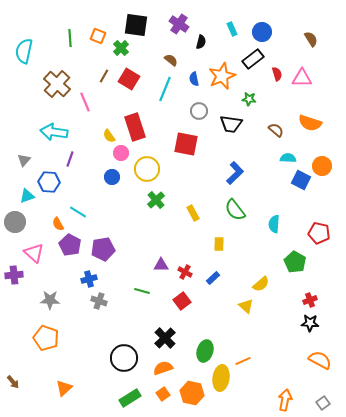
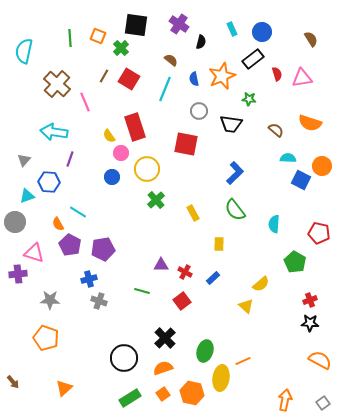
pink triangle at (302, 78): rotated 10 degrees counterclockwise
pink triangle at (34, 253): rotated 25 degrees counterclockwise
purple cross at (14, 275): moved 4 px right, 1 px up
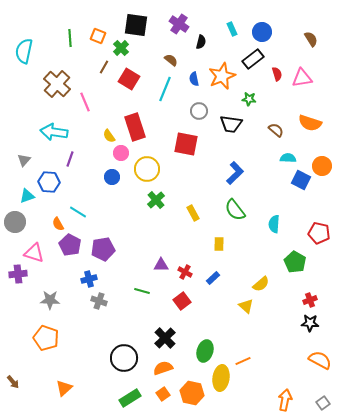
brown line at (104, 76): moved 9 px up
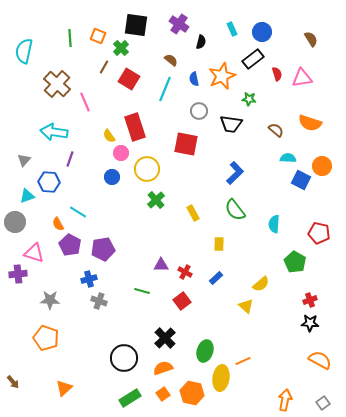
blue rectangle at (213, 278): moved 3 px right
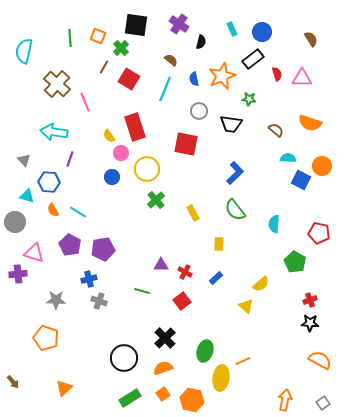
pink triangle at (302, 78): rotated 10 degrees clockwise
gray triangle at (24, 160): rotated 24 degrees counterclockwise
cyan triangle at (27, 196): rotated 35 degrees clockwise
orange semicircle at (58, 224): moved 5 px left, 14 px up
gray star at (50, 300): moved 6 px right
orange hexagon at (192, 393): moved 7 px down
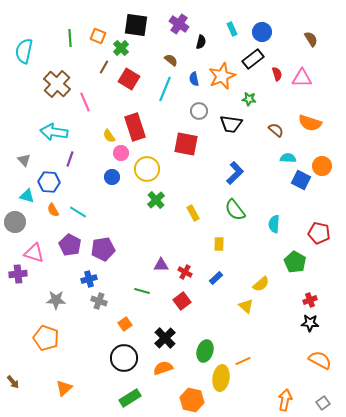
orange square at (163, 394): moved 38 px left, 70 px up
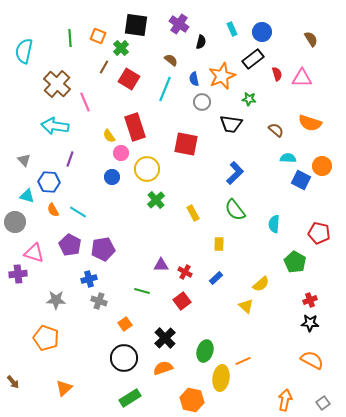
gray circle at (199, 111): moved 3 px right, 9 px up
cyan arrow at (54, 132): moved 1 px right, 6 px up
orange semicircle at (320, 360): moved 8 px left
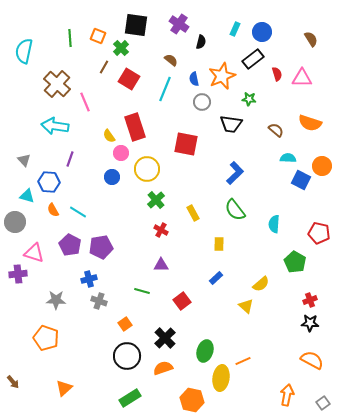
cyan rectangle at (232, 29): moved 3 px right; rotated 48 degrees clockwise
purple pentagon at (103, 249): moved 2 px left, 2 px up
red cross at (185, 272): moved 24 px left, 42 px up
black circle at (124, 358): moved 3 px right, 2 px up
orange arrow at (285, 400): moved 2 px right, 5 px up
